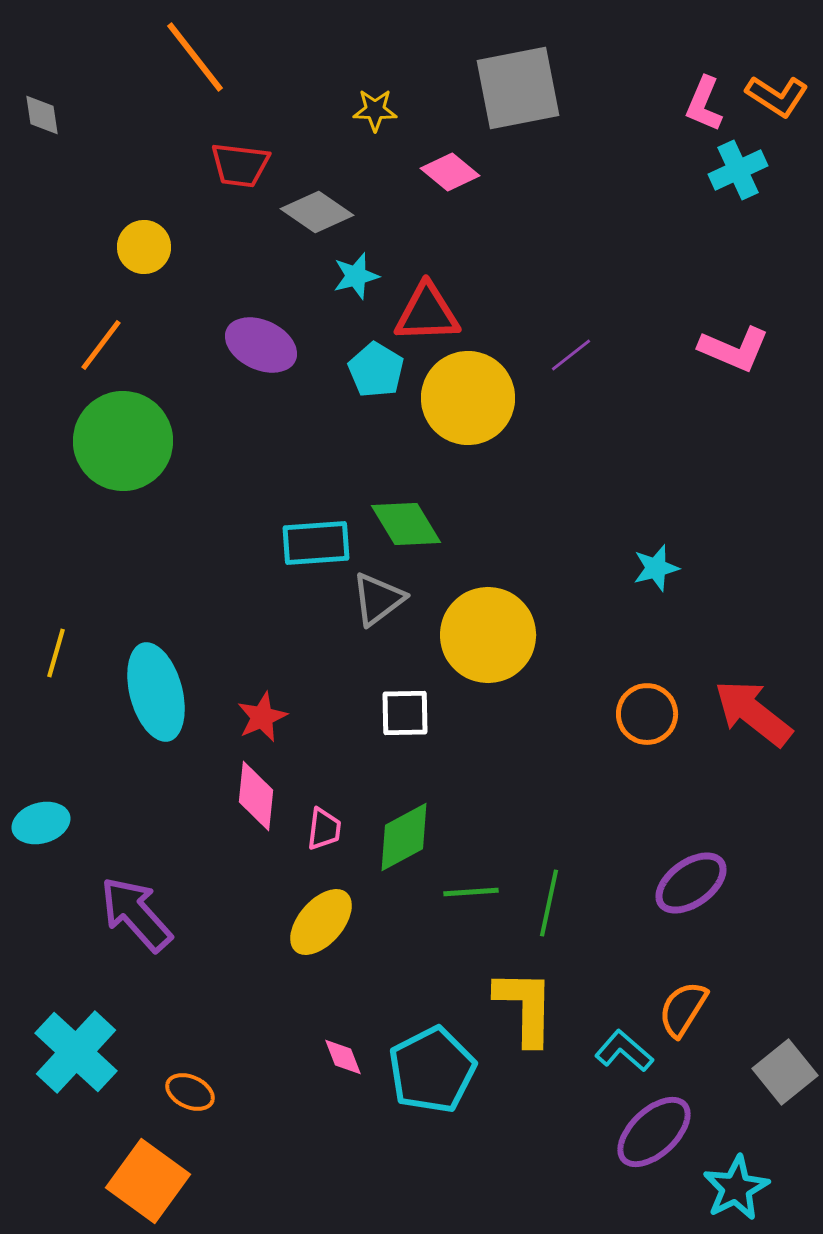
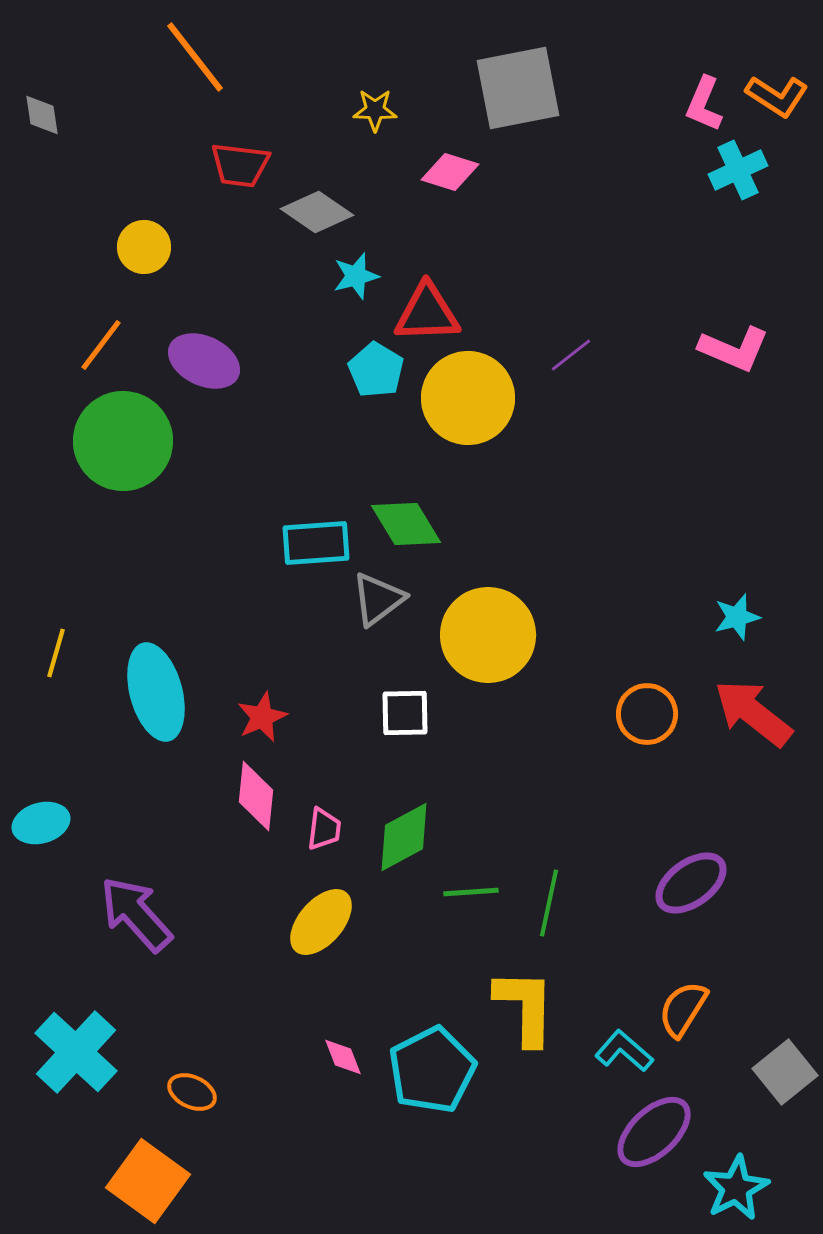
pink diamond at (450, 172): rotated 22 degrees counterclockwise
purple ellipse at (261, 345): moved 57 px left, 16 px down
cyan star at (656, 568): moved 81 px right, 49 px down
orange ellipse at (190, 1092): moved 2 px right
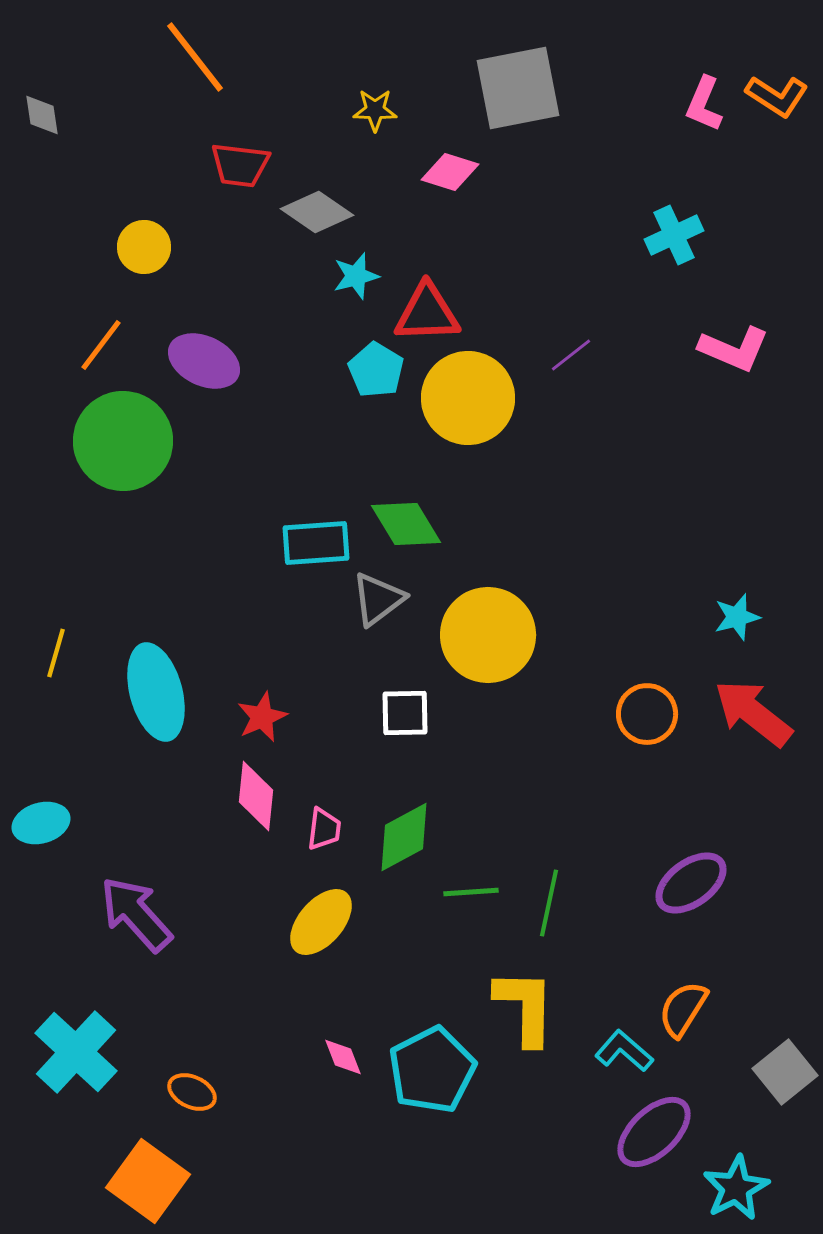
cyan cross at (738, 170): moved 64 px left, 65 px down
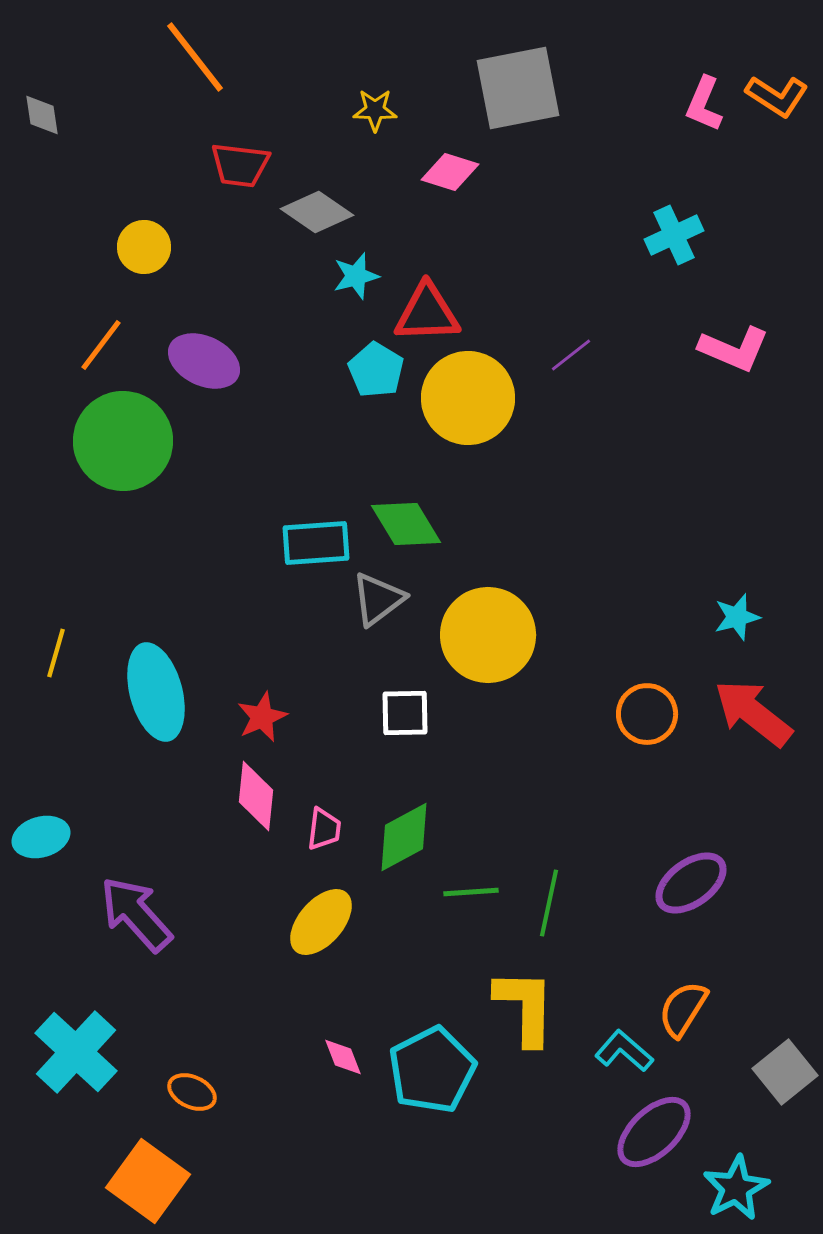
cyan ellipse at (41, 823): moved 14 px down
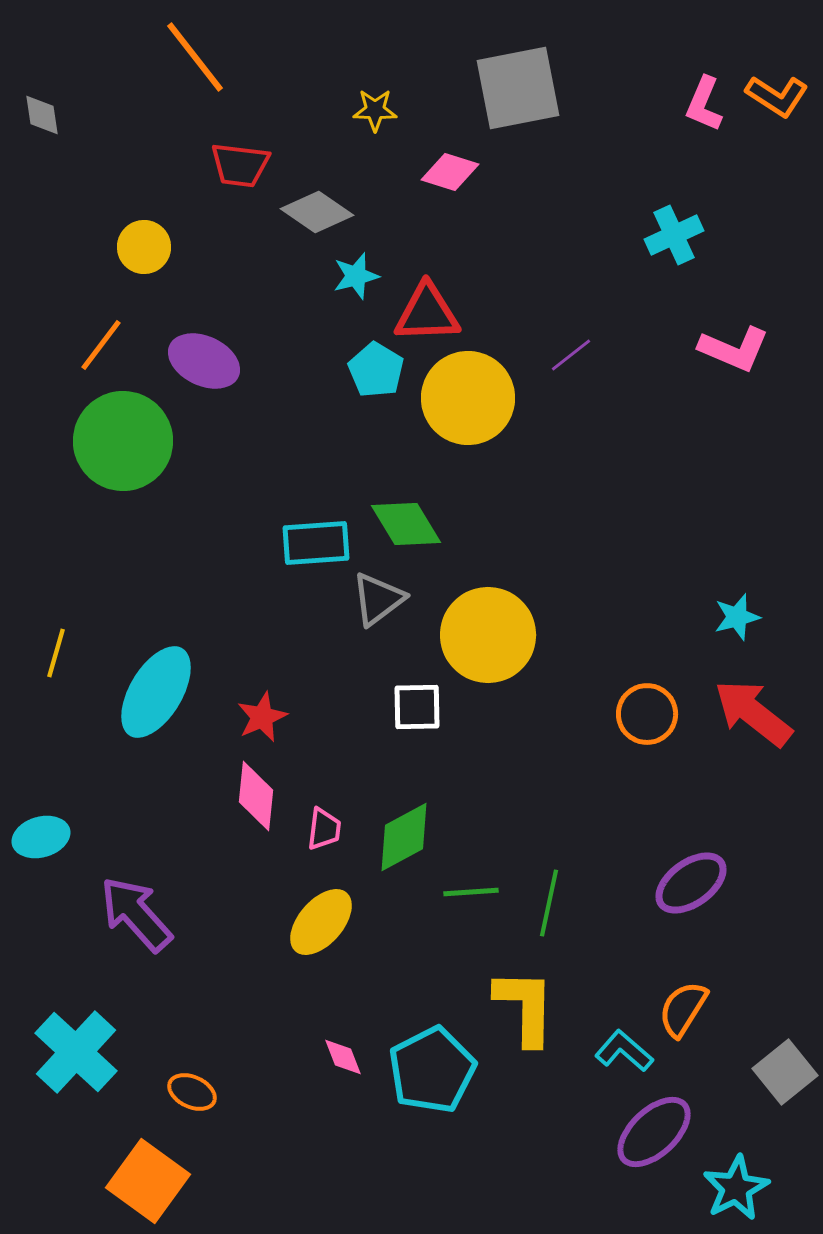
cyan ellipse at (156, 692): rotated 46 degrees clockwise
white square at (405, 713): moved 12 px right, 6 px up
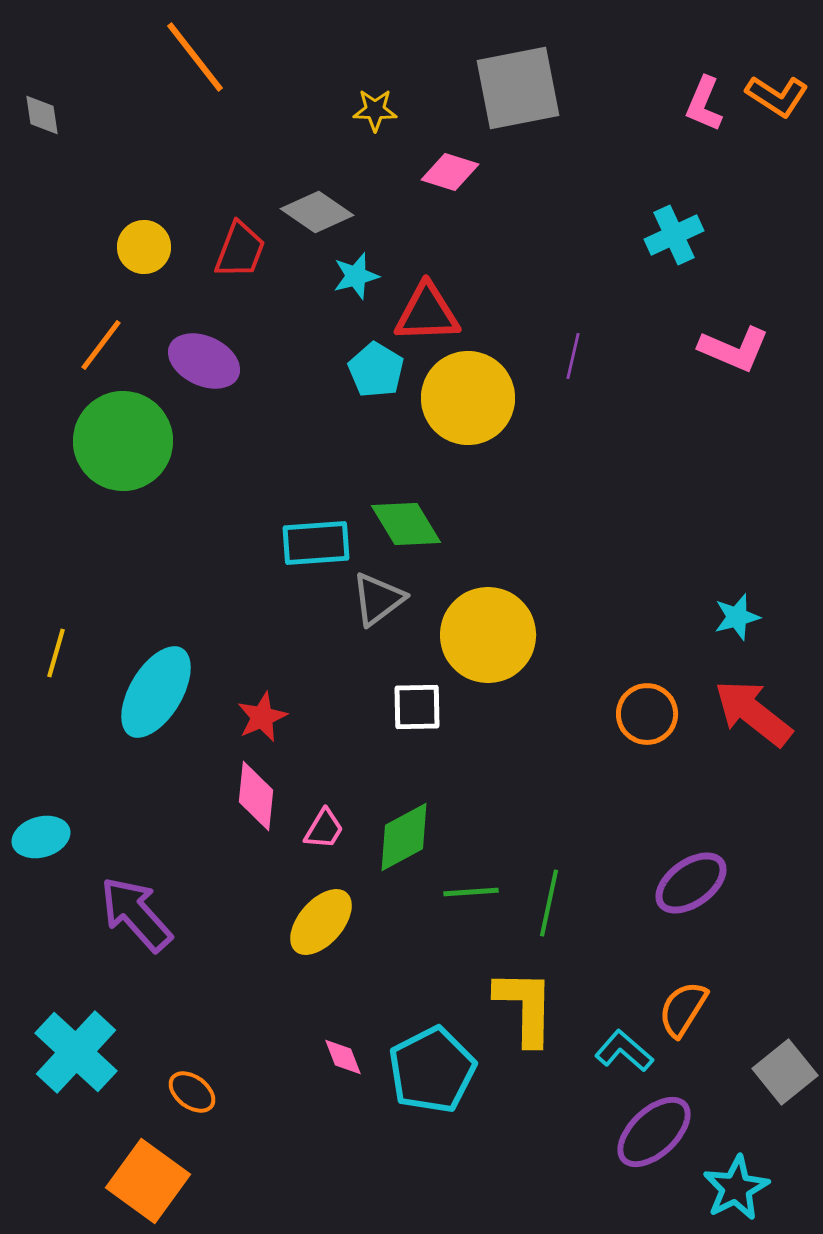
red trapezoid at (240, 165): moved 85 px down; rotated 76 degrees counterclockwise
purple line at (571, 355): moved 2 px right, 1 px down; rotated 39 degrees counterclockwise
pink trapezoid at (324, 829): rotated 24 degrees clockwise
orange ellipse at (192, 1092): rotated 12 degrees clockwise
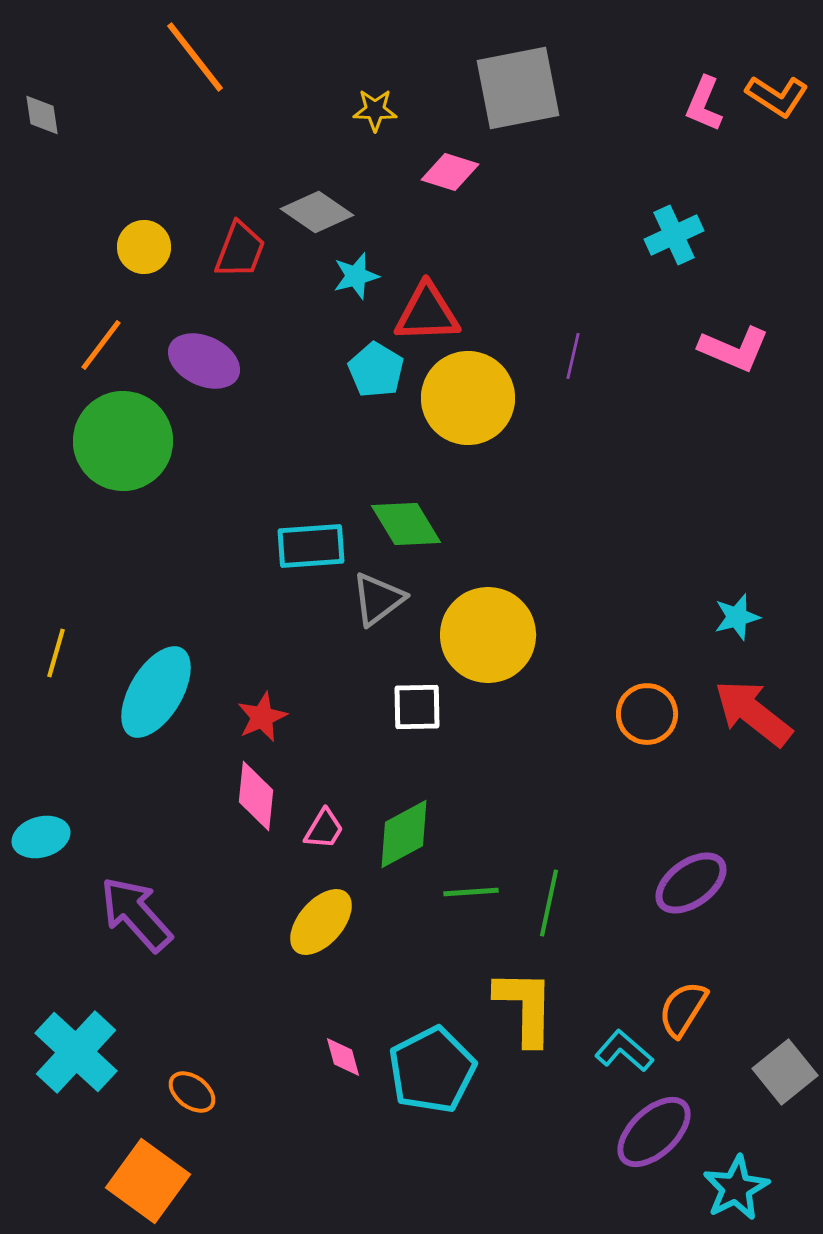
cyan rectangle at (316, 543): moved 5 px left, 3 px down
green diamond at (404, 837): moved 3 px up
pink diamond at (343, 1057): rotated 6 degrees clockwise
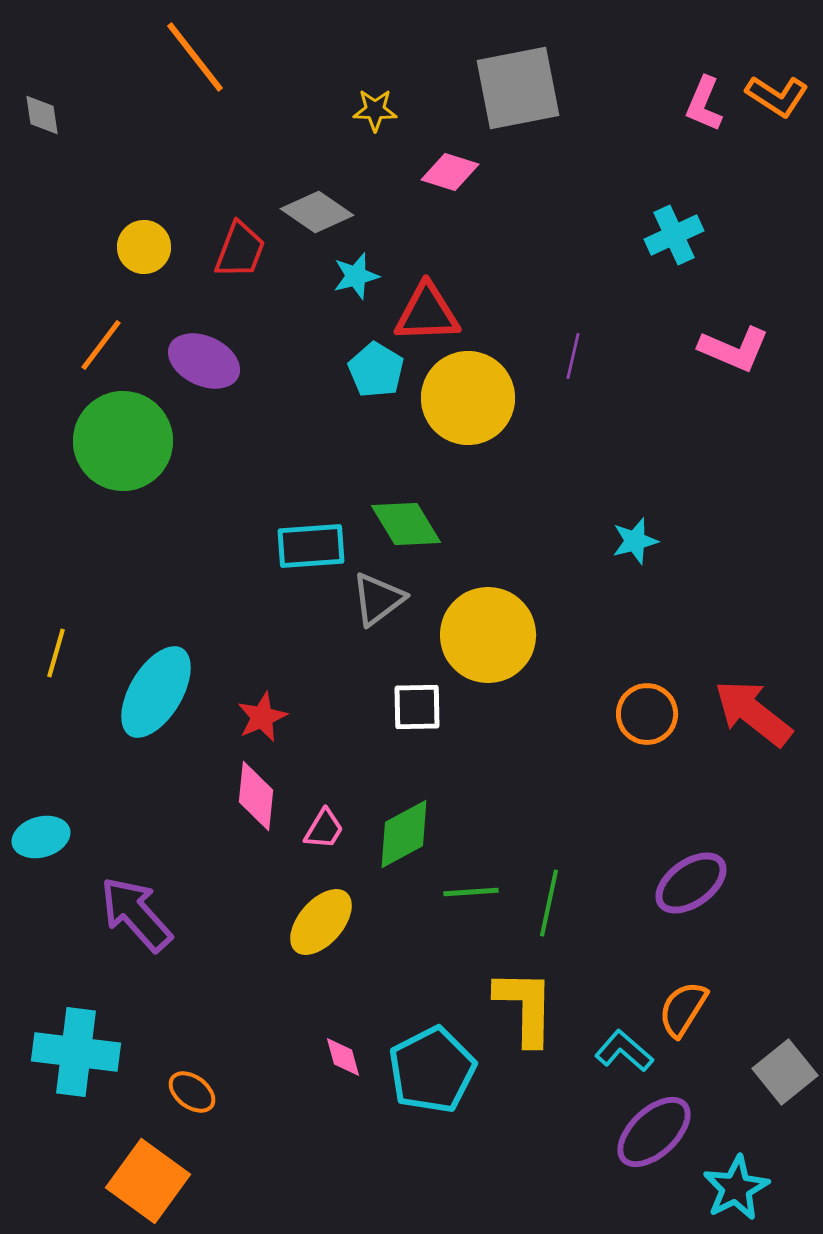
cyan star at (737, 617): moved 102 px left, 76 px up
cyan cross at (76, 1052): rotated 36 degrees counterclockwise
